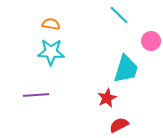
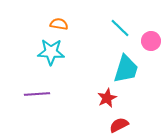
cyan line: moved 1 px right, 13 px down
orange semicircle: moved 8 px right
purple line: moved 1 px right, 1 px up
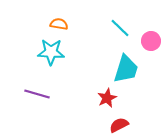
purple line: rotated 20 degrees clockwise
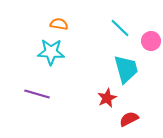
cyan trapezoid: rotated 32 degrees counterclockwise
red semicircle: moved 10 px right, 6 px up
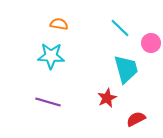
pink circle: moved 2 px down
cyan star: moved 4 px down
purple line: moved 11 px right, 8 px down
red semicircle: moved 7 px right
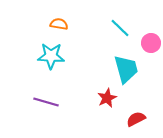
purple line: moved 2 px left
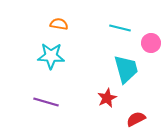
cyan line: rotated 30 degrees counterclockwise
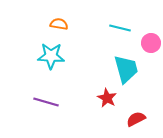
red star: rotated 18 degrees counterclockwise
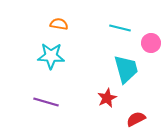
red star: rotated 18 degrees clockwise
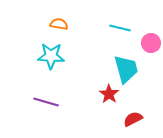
red star: moved 2 px right, 4 px up; rotated 12 degrees counterclockwise
red semicircle: moved 3 px left
